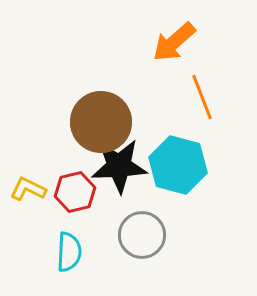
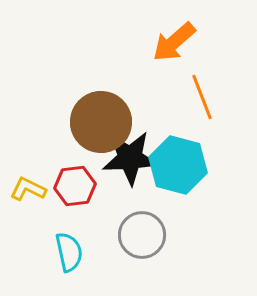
black star: moved 11 px right, 8 px up
red hexagon: moved 6 px up; rotated 6 degrees clockwise
cyan semicircle: rotated 15 degrees counterclockwise
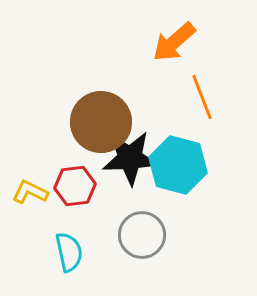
yellow L-shape: moved 2 px right, 3 px down
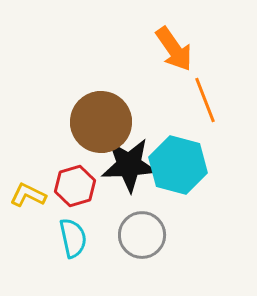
orange arrow: moved 7 px down; rotated 84 degrees counterclockwise
orange line: moved 3 px right, 3 px down
black star: moved 1 px left, 7 px down
red hexagon: rotated 9 degrees counterclockwise
yellow L-shape: moved 2 px left, 3 px down
cyan semicircle: moved 4 px right, 14 px up
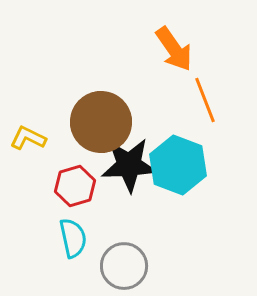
cyan hexagon: rotated 6 degrees clockwise
yellow L-shape: moved 57 px up
gray circle: moved 18 px left, 31 px down
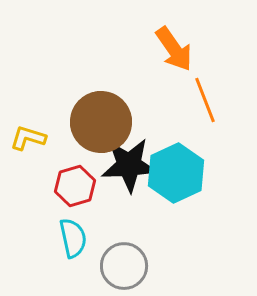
yellow L-shape: rotated 9 degrees counterclockwise
cyan hexagon: moved 2 px left, 8 px down; rotated 14 degrees clockwise
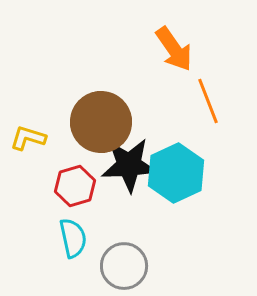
orange line: moved 3 px right, 1 px down
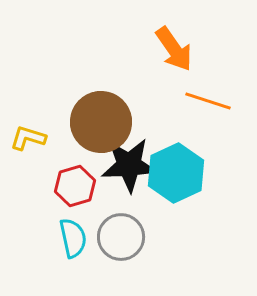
orange line: rotated 51 degrees counterclockwise
gray circle: moved 3 px left, 29 px up
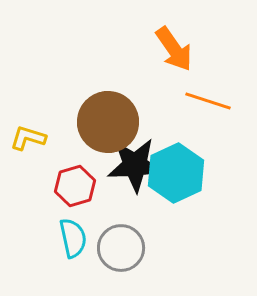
brown circle: moved 7 px right
black star: moved 6 px right
gray circle: moved 11 px down
